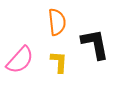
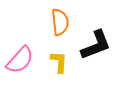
orange semicircle: moved 3 px right
black L-shape: moved 1 px right, 1 px down; rotated 80 degrees clockwise
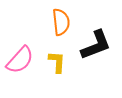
orange semicircle: moved 1 px right
yellow L-shape: moved 2 px left
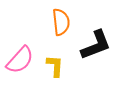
yellow L-shape: moved 2 px left, 4 px down
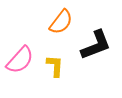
orange semicircle: rotated 44 degrees clockwise
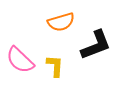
orange semicircle: rotated 36 degrees clockwise
pink semicircle: rotated 92 degrees clockwise
